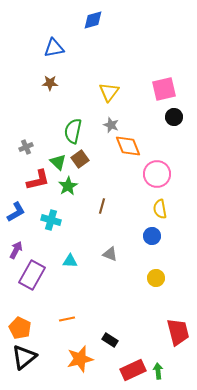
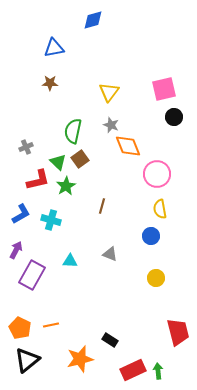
green star: moved 2 px left
blue L-shape: moved 5 px right, 2 px down
blue circle: moved 1 px left
orange line: moved 16 px left, 6 px down
black triangle: moved 3 px right, 3 px down
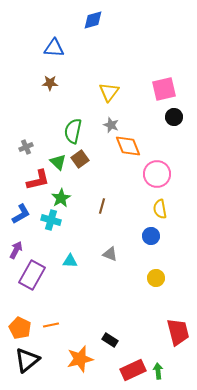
blue triangle: rotated 15 degrees clockwise
green star: moved 5 px left, 12 px down
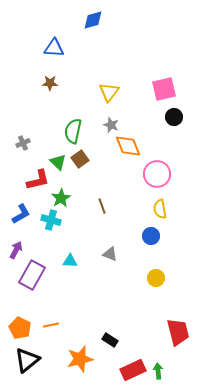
gray cross: moved 3 px left, 4 px up
brown line: rotated 35 degrees counterclockwise
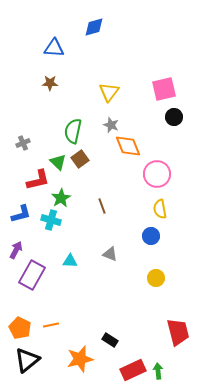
blue diamond: moved 1 px right, 7 px down
blue L-shape: rotated 15 degrees clockwise
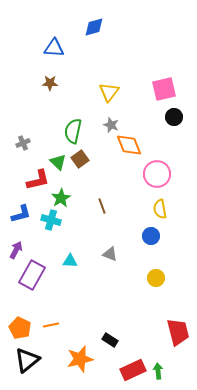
orange diamond: moved 1 px right, 1 px up
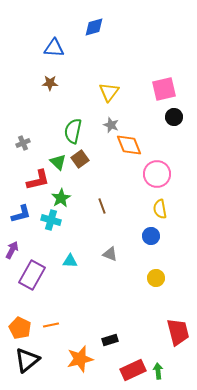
purple arrow: moved 4 px left
black rectangle: rotated 49 degrees counterclockwise
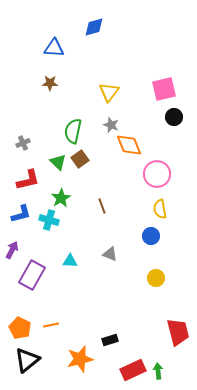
red L-shape: moved 10 px left
cyan cross: moved 2 px left
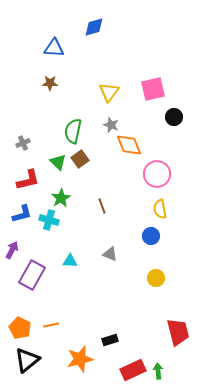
pink square: moved 11 px left
blue L-shape: moved 1 px right
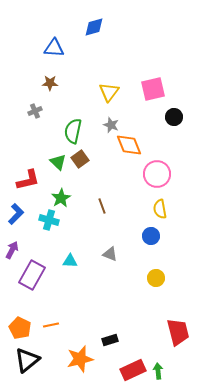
gray cross: moved 12 px right, 32 px up
blue L-shape: moved 6 px left; rotated 30 degrees counterclockwise
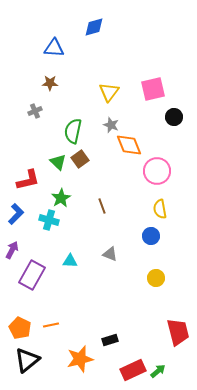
pink circle: moved 3 px up
green arrow: rotated 56 degrees clockwise
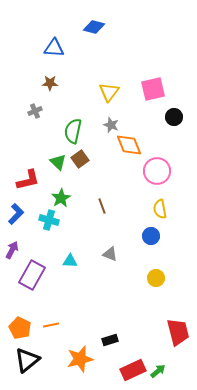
blue diamond: rotated 30 degrees clockwise
